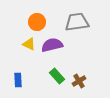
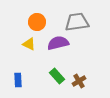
purple semicircle: moved 6 px right, 2 px up
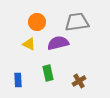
green rectangle: moved 9 px left, 3 px up; rotated 28 degrees clockwise
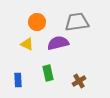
yellow triangle: moved 2 px left
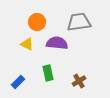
gray trapezoid: moved 2 px right
purple semicircle: moved 1 px left; rotated 20 degrees clockwise
blue rectangle: moved 2 px down; rotated 48 degrees clockwise
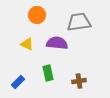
orange circle: moved 7 px up
brown cross: rotated 24 degrees clockwise
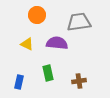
blue rectangle: moved 1 px right; rotated 32 degrees counterclockwise
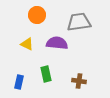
green rectangle: moved 2 px left, 1 px down
brown cross: rotated 16 degrees clockwise
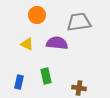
green rectangle: moved 2 px down
brown cross: moved 7 px down
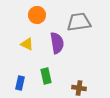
purple semicircle: rotated 75 degrees clockwise
blue rectangle: moved 1 px right, 1 px down
